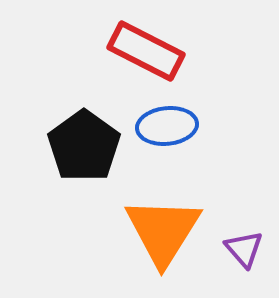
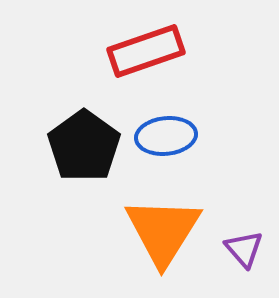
red rectangle: rotated 46 degrees counterclockwise
blue ellipse: moved 1 px left, 10 px down
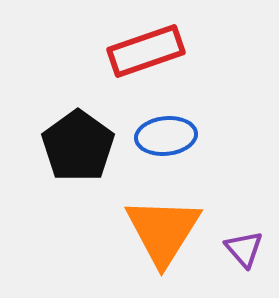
black pentagon: moved 6 px left
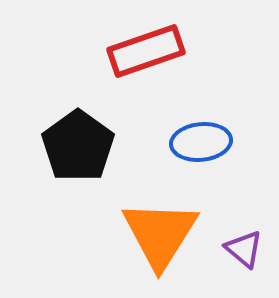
blue ellipse: moved 35 px right, 6 px down
orange triangle: moved 3 px left, 3 px down
purple triangle: rotated 9 degrees counterclockwise
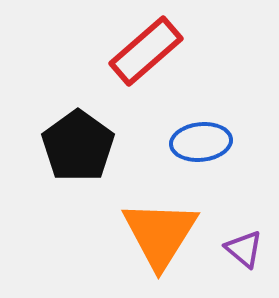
red rectangle: rotated 22 degrees counterclockwise
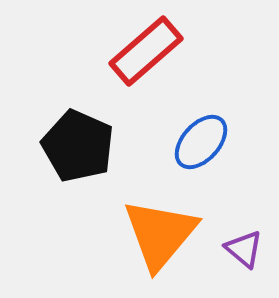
blue ellipse: rotated 42 degrees counterclockwise
black pentagon: rotated 12 degrees counterclockwise
orange triangle: rotated 8 degrees clockwise
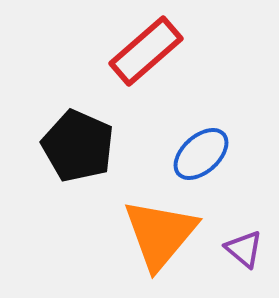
blue ellipse: moved 12 px down; rotated 6 degrees clockwise
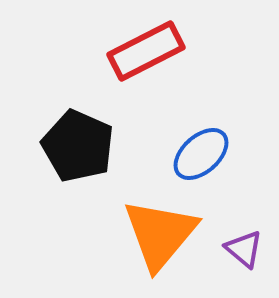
red rectangle: rotated 14 degrees clockwise
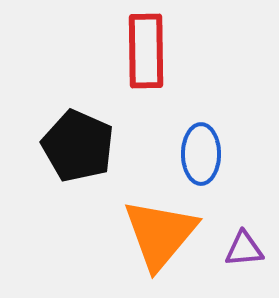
red rectangle: rotated 64 degrees counterclockwise
blue ellipse: rotated 48 degrees counterclockwise
purple triangle: rotated 45 degrees counterclockwise
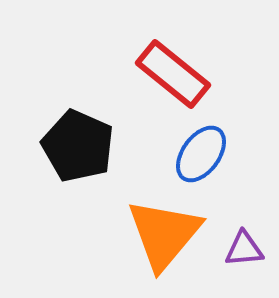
red rectangle: moved 27 px right, 23 px down; rotated 50 degrees counterclockwise
blue ellipse: rotated 36 degrees clockwise
orange triangle: moved 4 px right
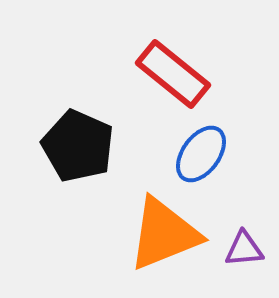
orange triangle: rotated 28 degrees clockwise
